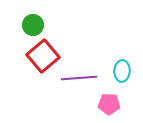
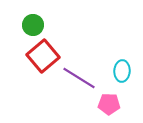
purple line: rotated 36 degrees clockwise
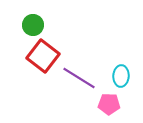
red square: rotated 12 degrees counterclockwise
cyan ellipse: moved 1 px left, 5 px down
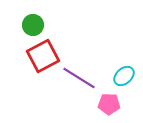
red square: rotated 24 degrees clockwise
cyan ellipse: moved 3 px right; rotated 45 degrees clockwise
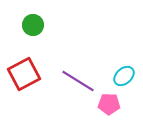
red square: moved 19 px left, 18 px down
purple line: moved 1 px left, 3 px down
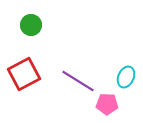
green circle: moved 2 px left
cyan ellipse: moved 2 px right, 1 px down; rotated 25 degrees counterclockwise
pink pentagon: moved 2 px left
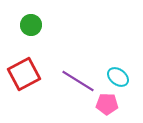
cyan ellipse: moved 8 px left; rotated 75 degrees counterclockwise
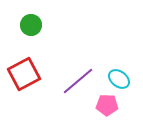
cyan ellipse: moved 1 px right, 2 px down
purple line: rotated 72 degrees counterclockwise
pink pentagon: moved 1 px down
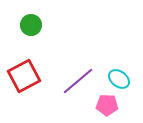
red square: moved 2 px down
